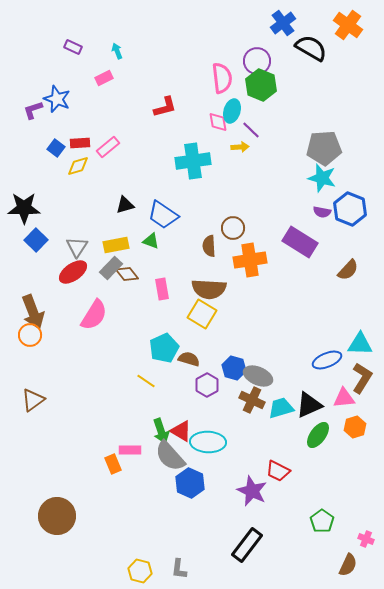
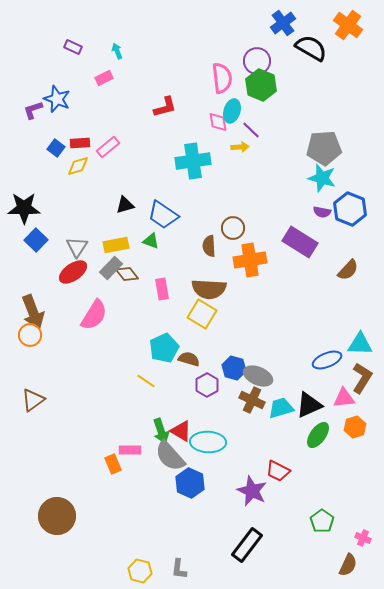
pink cross at (366, 539): moved 3 px left, 1 px up
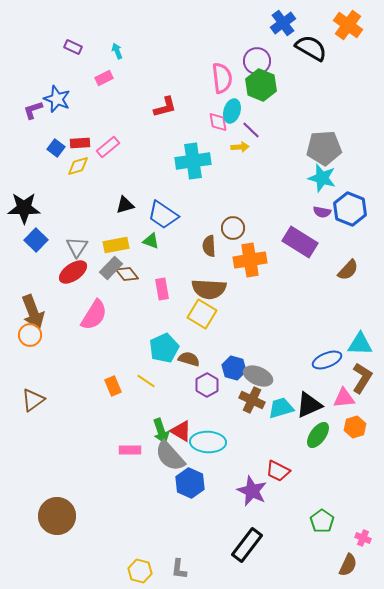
orange rectangle at (113, 464): moved 78 px up
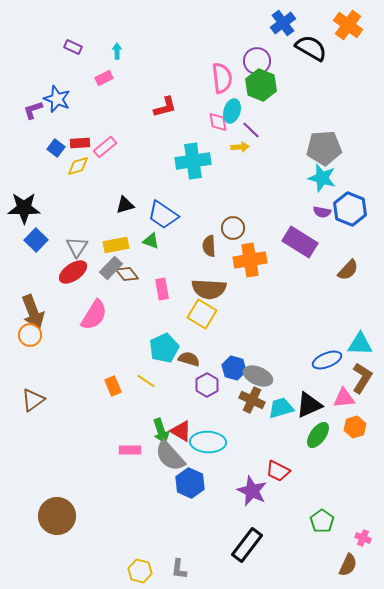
cyan arrow at (117, 51): rotated 21 degrees clockwise
pink rectangle at (108, 147): moved 3 px left
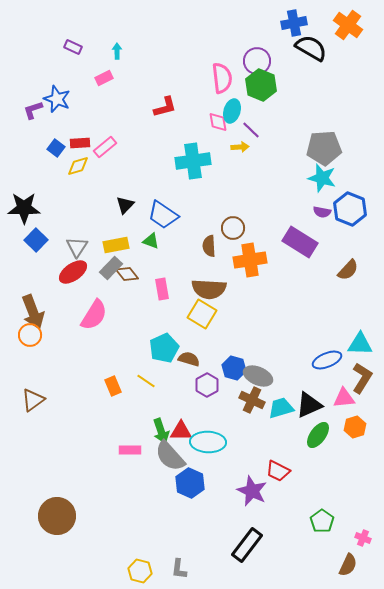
blue cross at (283, 23): moved 11 px right; rotated 25 degrees clockwise
black triangle at (125, 205): rotated 30 degrees counterclockwise
red triangle at (181, 431): rotated 30 degrees counterclockwise
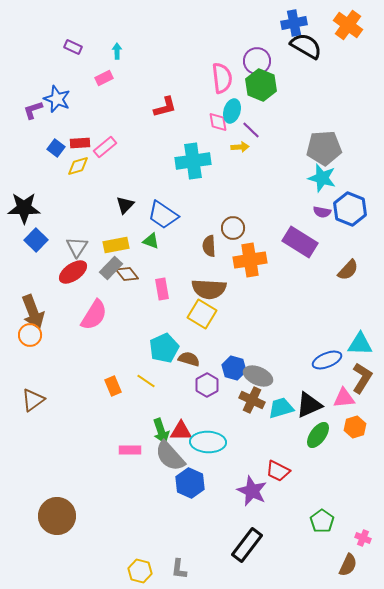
black semicircle at (311, 48): moved 5 px left, 2 px up
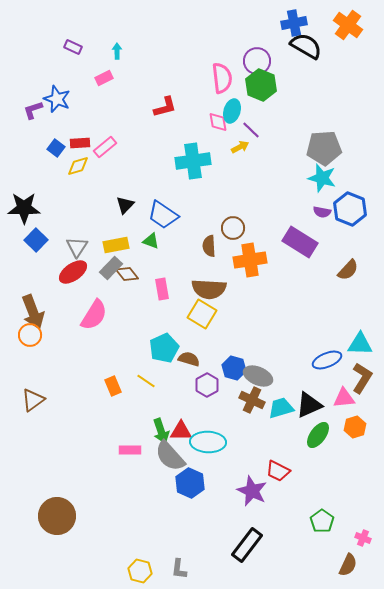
yellow arrow at (240, 147): rotated 24 degrees counterclockwise
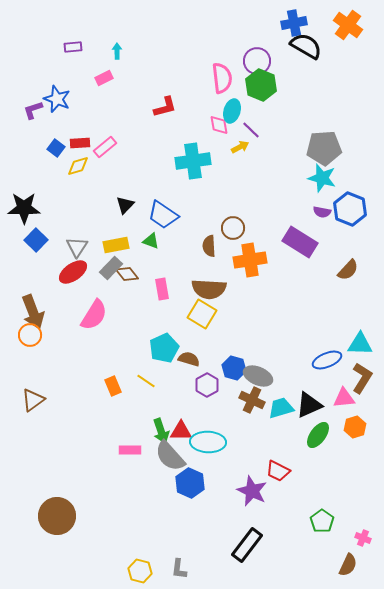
purple rectangle at (73, 47): rotated 30 degrees counterclockwise
pink diamond at (218, 122): moved 1 px right, 3 px down
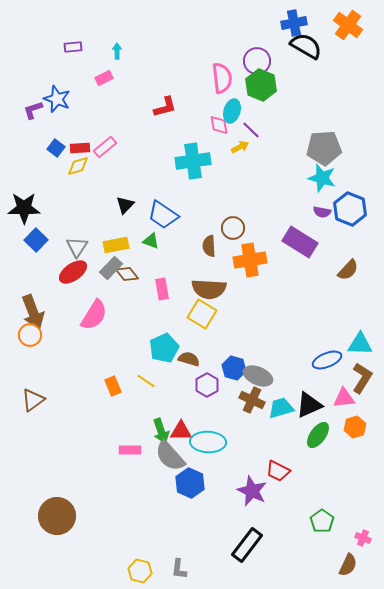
red rectangle at (80, 143): moved 5 px down
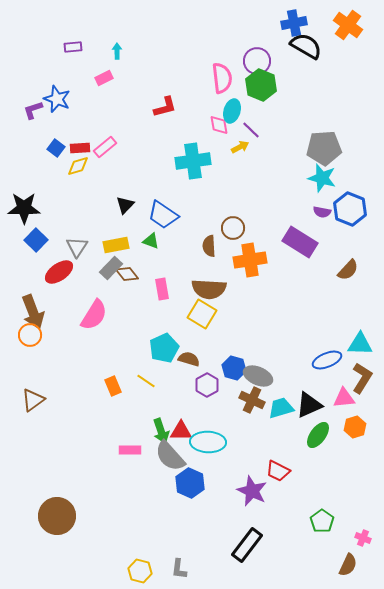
red ellipse at (73, 272): moved 14 px left
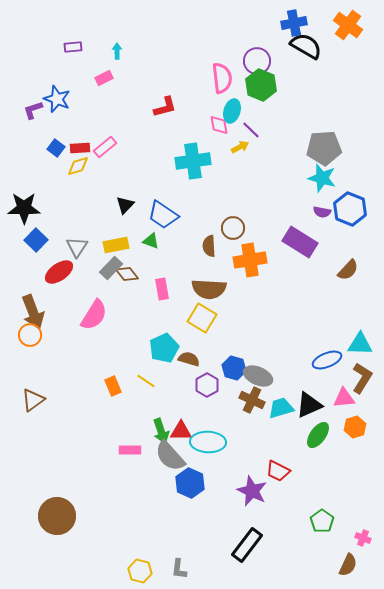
yellow square at (202, 314): moved 4 px down
